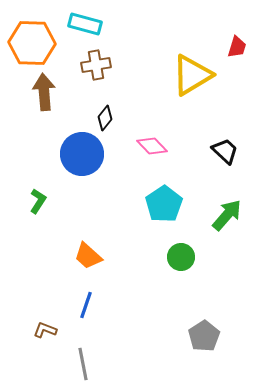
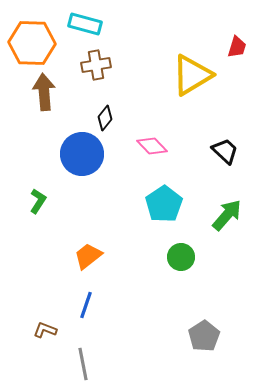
orange trapezoid: rotated 100 degrees clockwise
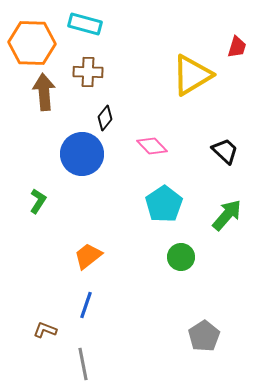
brown cross: moved 8 px left, 7 px down; rotated 12 degrees clockwise
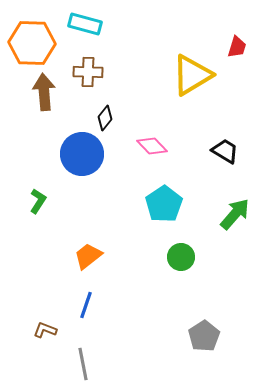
black trapezoid: rotated 12 degrees counterclockwise
green arrow: moved 8 px right, 1 px up
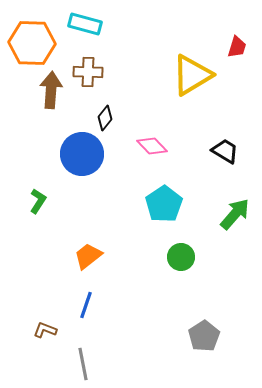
brown arrow: moved 7 px right, 2 px up; rotated 9 degrees clockwise
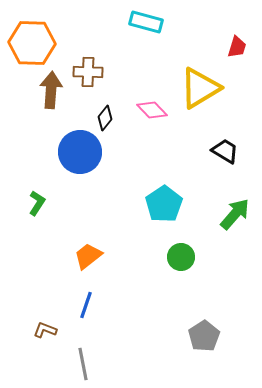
cyan rectangle: moved 61 px right, 2 px up
yellow triangle: moved 8 px right, 13 px down
pink diamond: moved 36 px up
blue circle: moved 2 px left, 2 px up
green L-shape: moved 1 px left, 2 px down
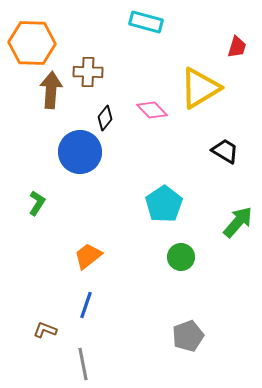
green arrow: moved 3 px right, 8 px down
gray pentagon: moved 16 px left; rotated 12 degrees clockwise
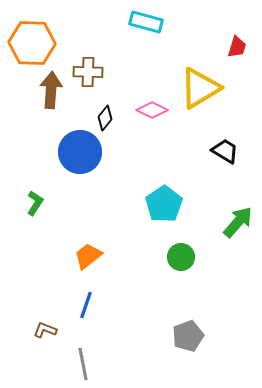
pink diamond: rotated 20 degrees counterclockwise
green L-shape: moved 2 px left
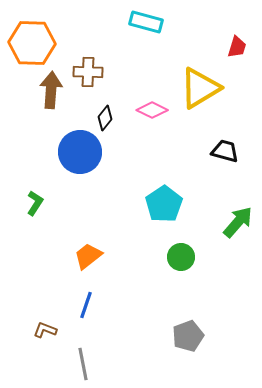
black trapezoid: rotated 16 degrees counterclockwise
